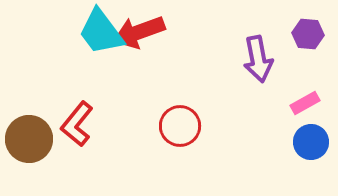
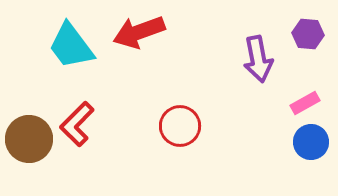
cyan trapezoid: moved 30 px left, 14 px down
red L-shape: rotated 6 degrees clockwise
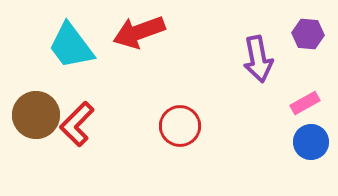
brown circle: moved 7 px right, 24 px up
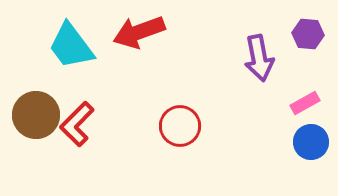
purple arrow: moved 1 px right, 1 px up
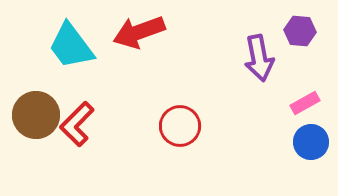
purple hexagon: moved 8 px left, 3 px up
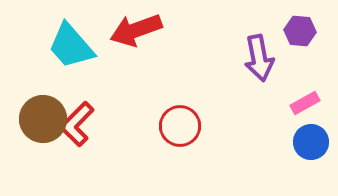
red arrow: moved 3 px left, 2 px up
cyan trapezoid: rotated 4 degrees counterclockwise
brown circle: moved 7 px right, 4 px down
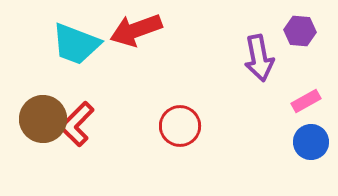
cyan trapezoid: moved 5 px right, 2 px up; rotated 28 degrees counterclockwise
pink rectangle: moved 1 px right, 2 px up
